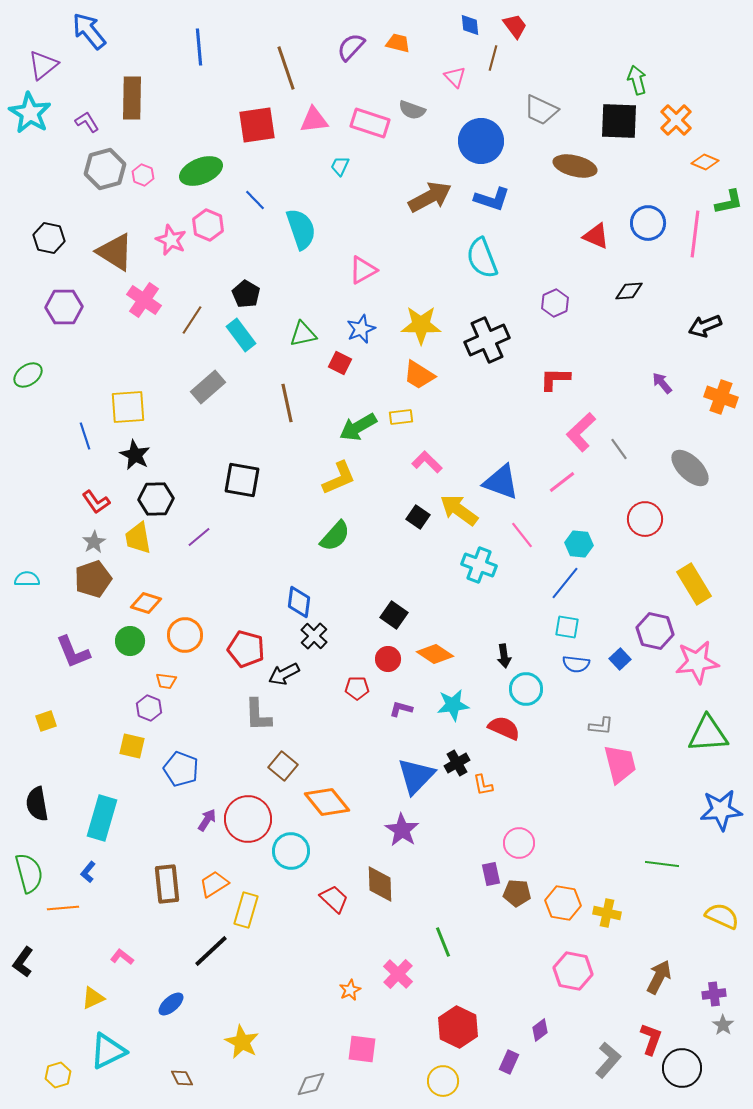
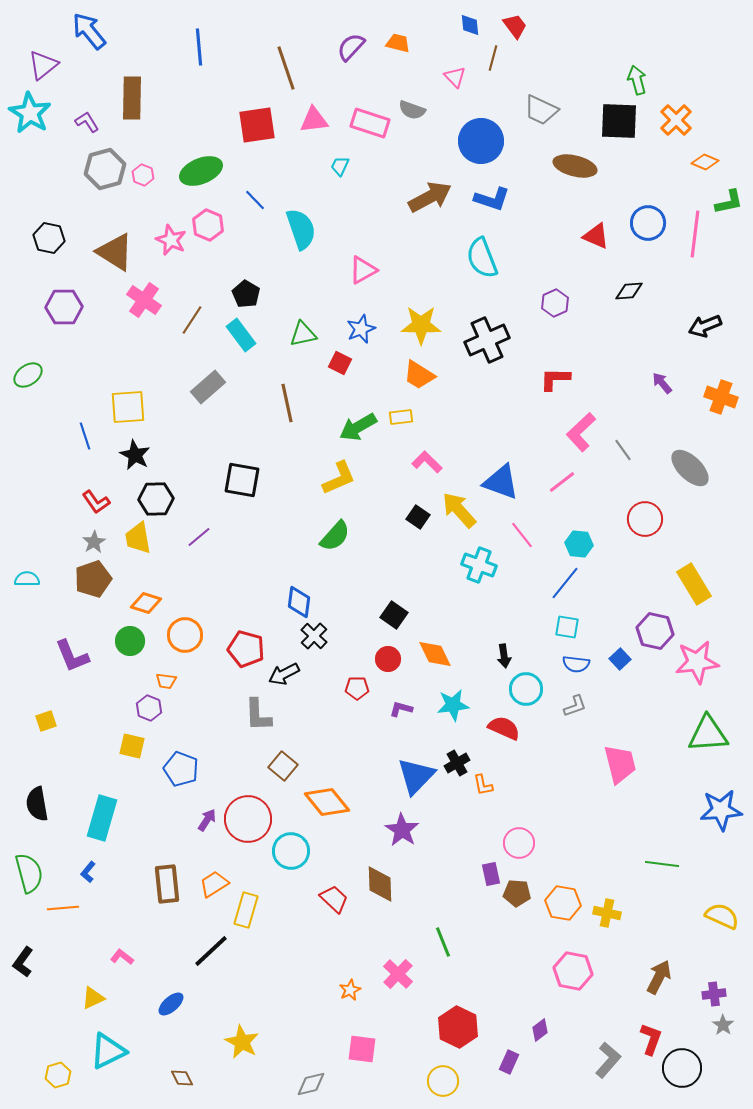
gray line at (619, 449): moved 4 px right, 1 px down
yellow arrow at (459, 510): rotated 12 degrees clockwise
purple L-shape at (73, 652): moved 1 px left, 4 px down
orange diamond at (435, 654): rotated 30 degrees clockwise
gray L-shape at (601, 726): moved 26 px left, 20 px up; rotated 25 degrees counterclockwise
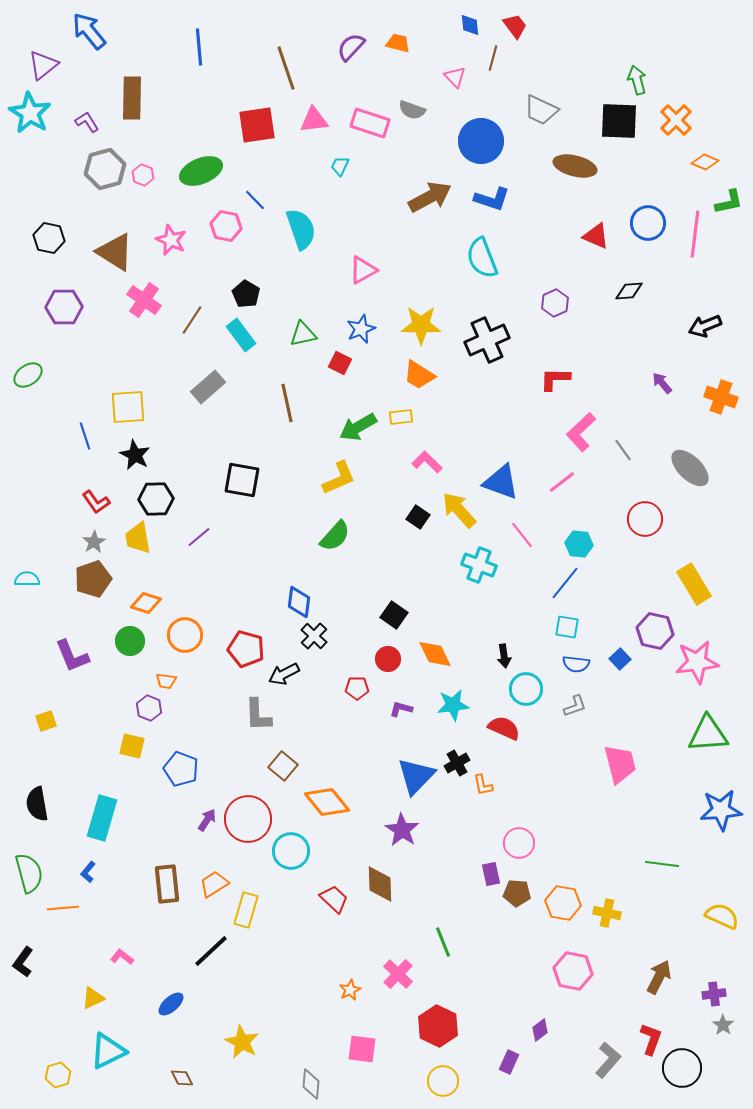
pink hexagon at (208, 225): moved 18 px right, 1 px down; rotated 12 degrees counterclockwise
red hexagon at (458, 1027): moved 20 px left, 1 px up
gray diamond at (311, 1084): rotated 72 degrees counterclockwise
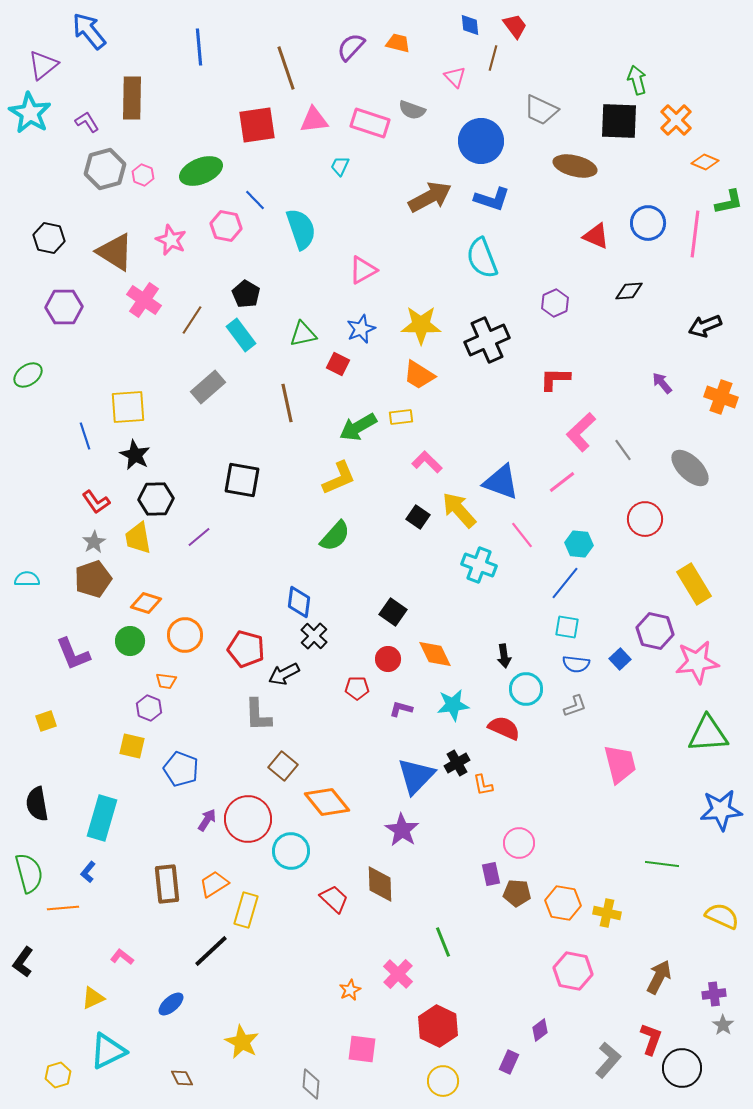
red square at (340, 363): moved 2 px left, 1 px down
black square at (394, 615): moved 1 px left, 3 px up
purple L-shape at (72, 656): moved 1 px right, 2 px up
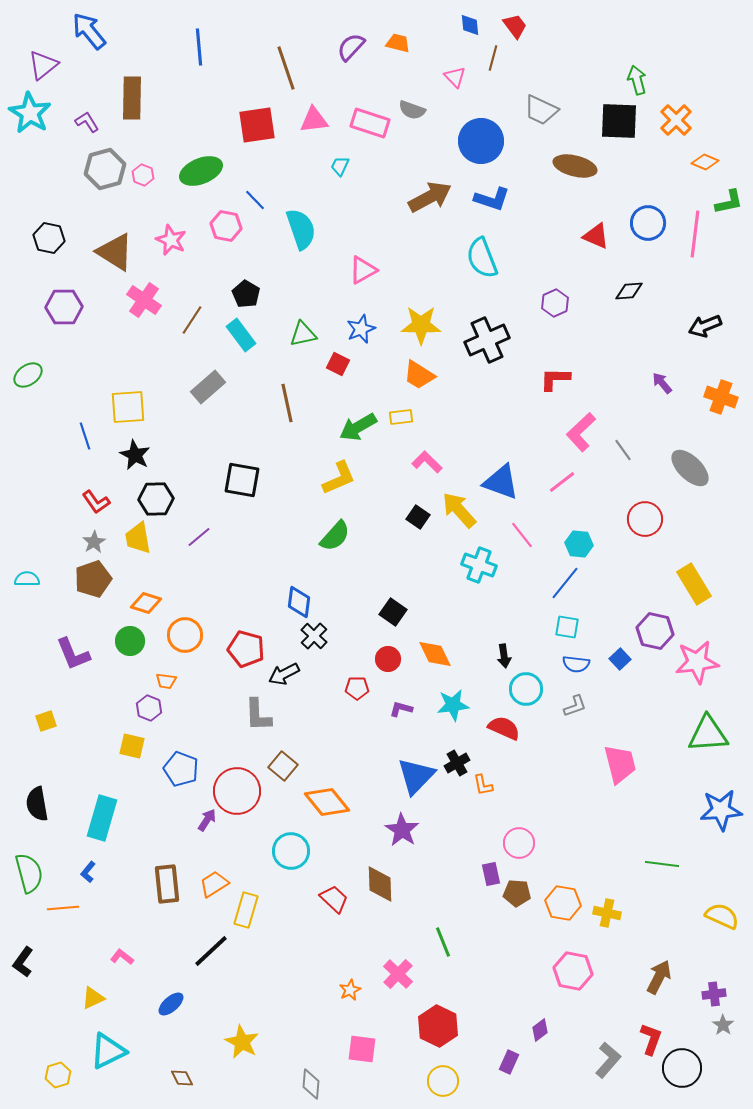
red circle at (248, 819): moved 11 px left, 28 px up
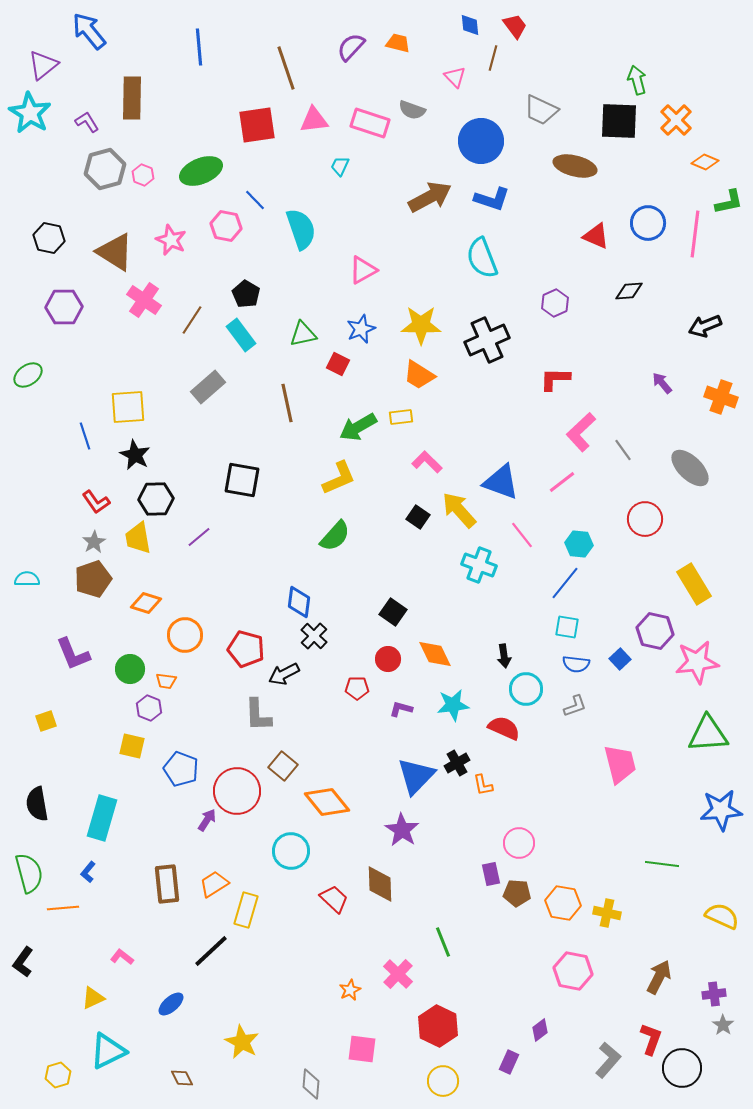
green circle at (130, 641): moved 28 px down
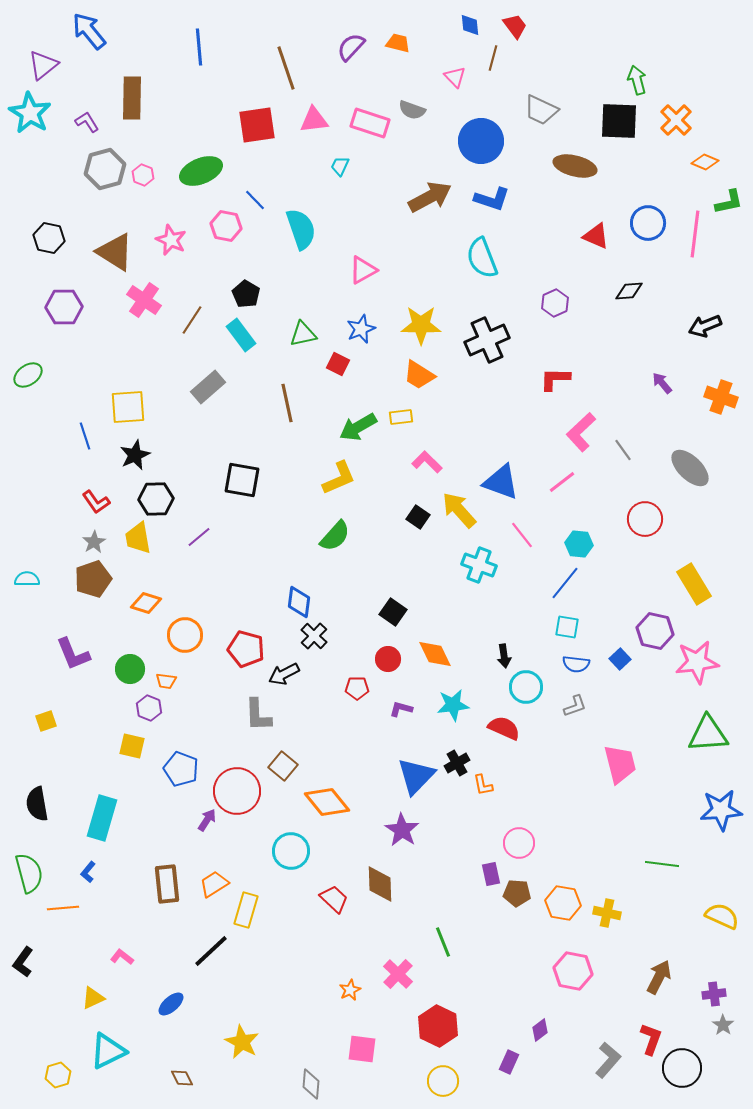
black star at (135, 455): rotated 20 degrees clockwise
cyan circle at (526, 689): moved 2 px up
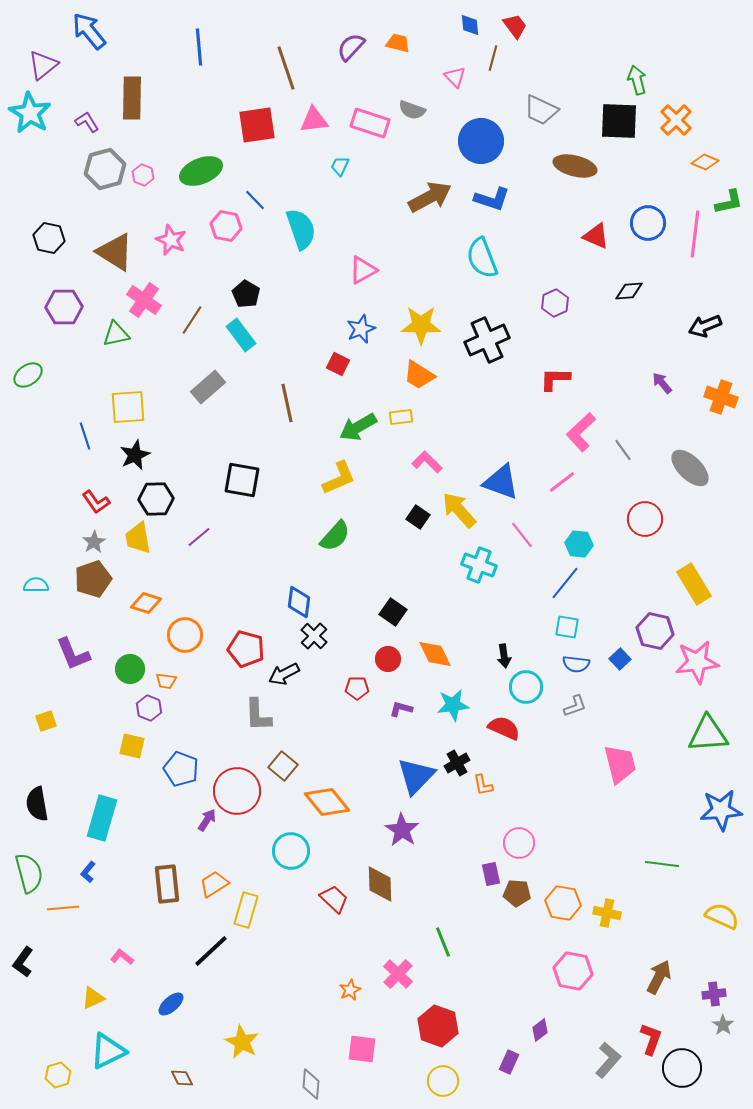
green triangle at (303, 334): moved 187 px left
cyan semicircle at (27, 579): moved 9 px right, 6 px down
red hexagon at (438, 1026): rotated 6 degrees counterclockwise
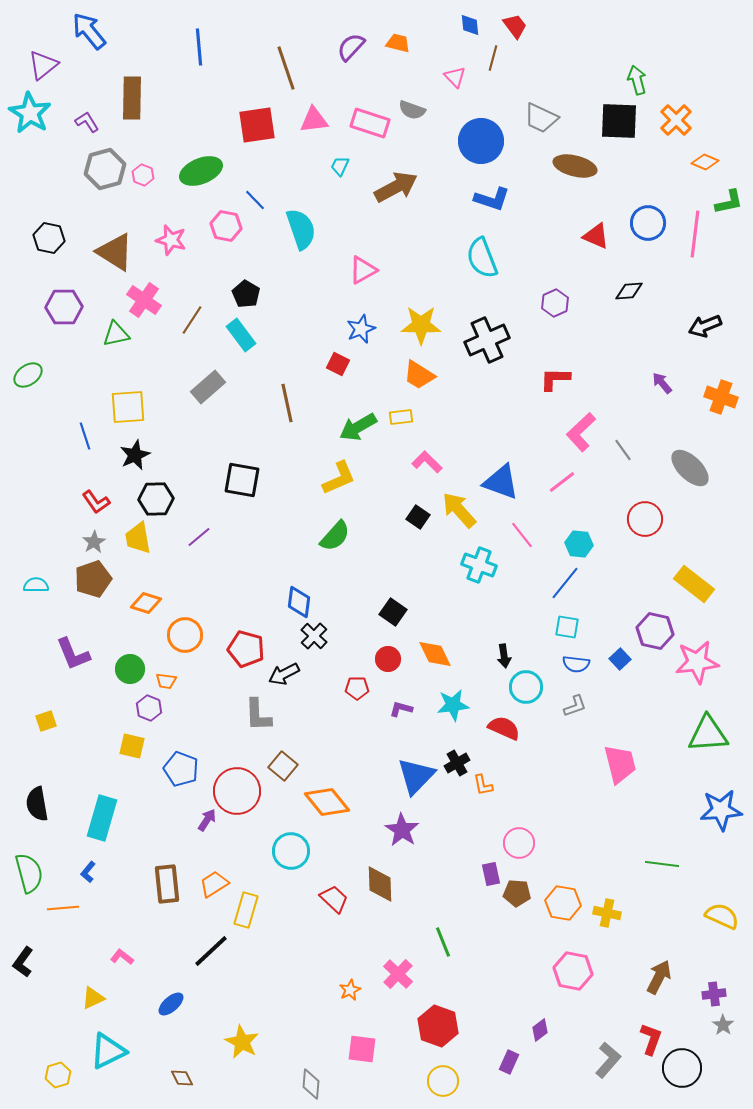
gray trapezoid at (541, 110): moved 8 px down
brown arrow at (430, 197): moved 34 px left, 10 px up
pink star at (171, 240): rotated 8 degrees counterclockwise
yellow rectangle at (694, 584): rotated 21 degrees counterclockwise
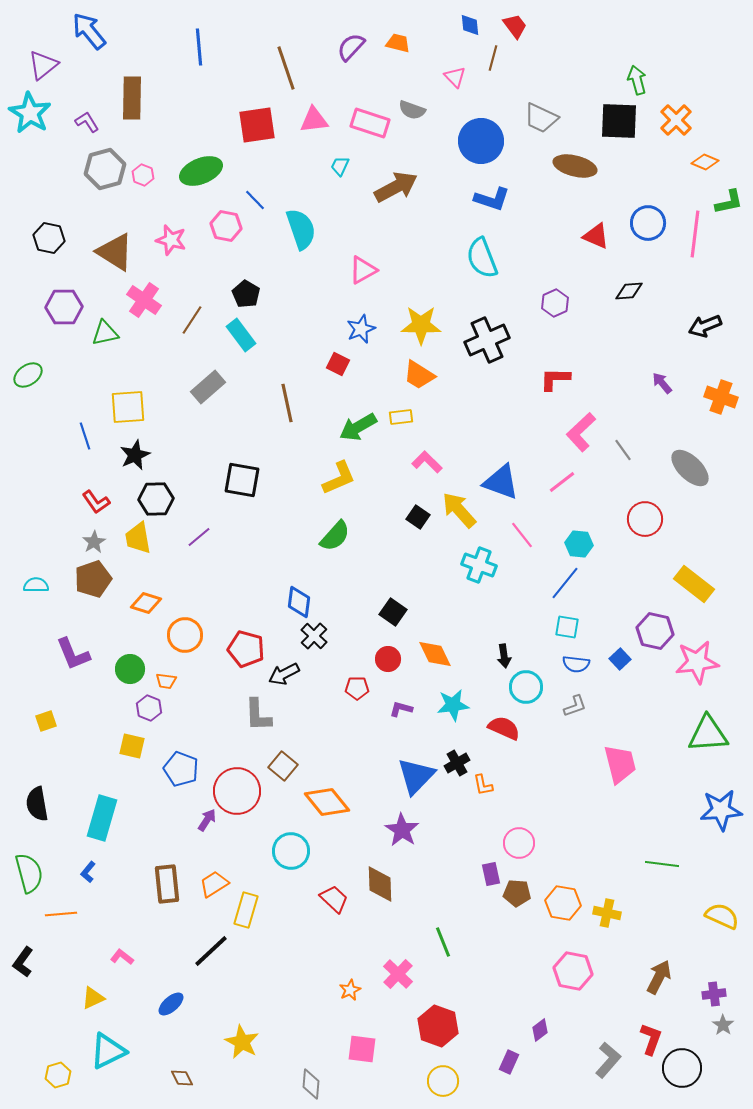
green triangle at (116, 334): moved 11 px left, 1 px up
orange line at (63, 908): moved 2 px left, 6 px down
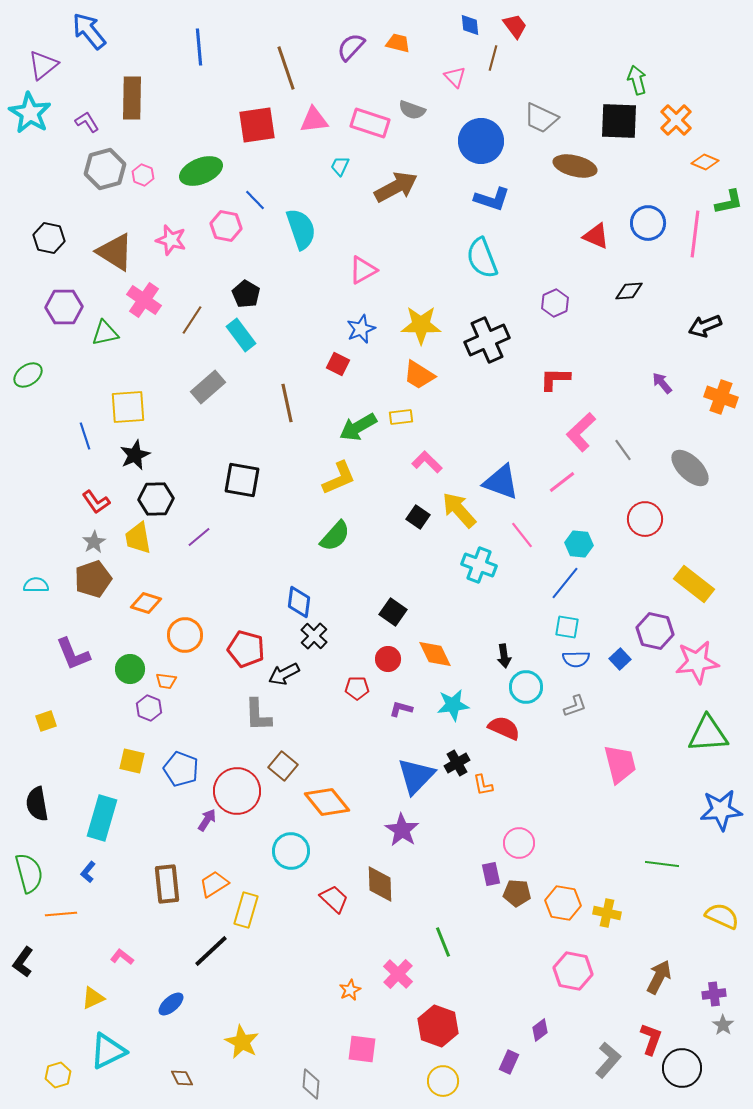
blue semicircle at (576, 664): moved 5 px up; rotated 8 degrees counterclockwise
yellow square at (132, 746): moved 15 px down
